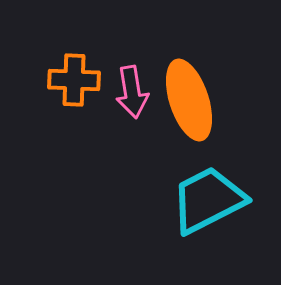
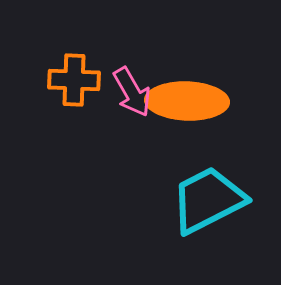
pink arrow: rotated 21 degrees counterclockwise
orange ellipse: moved 2 px left, 1 px down; rotated 70 degrees counterclockwise
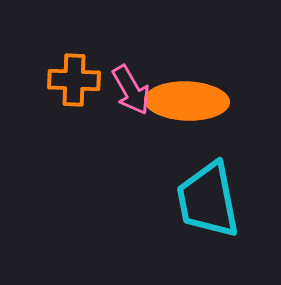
pink arrow: moved 1 px left, 2 px up
cyan trapezoid: rotated 74 degrees counterclockwise
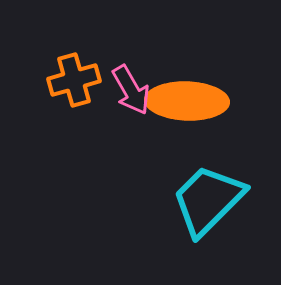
orange cross: rotated 18 degrees counterclockwise
cyan trapezoid: rotated 56 degrees clockwise
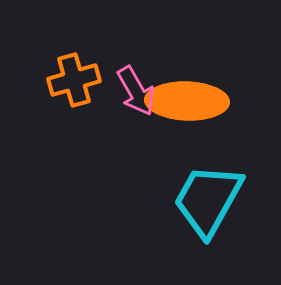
pink arrow: moved 5 px right, 1 px down
cyan trapezoid: rotated 16 degrees counterclockwise
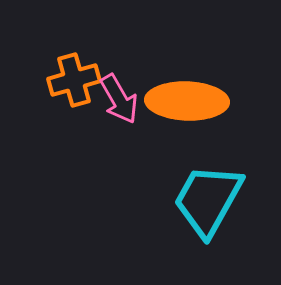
pink arrow: moved 17 px left, 8 px down
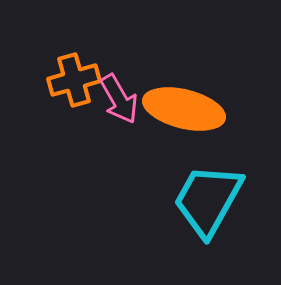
orange ellipse: moved 3 px left, 8 px down; rotated 12 degrees clockwise
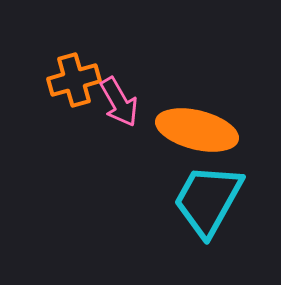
pink arrow: moved 3 px down
orange ellipse: moved 13 px right, 21 px down
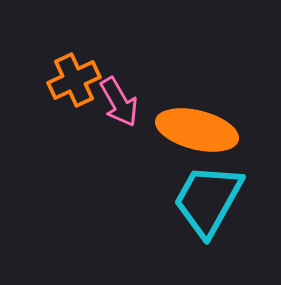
orange cross: rotated 9 degrees counterclockwise
